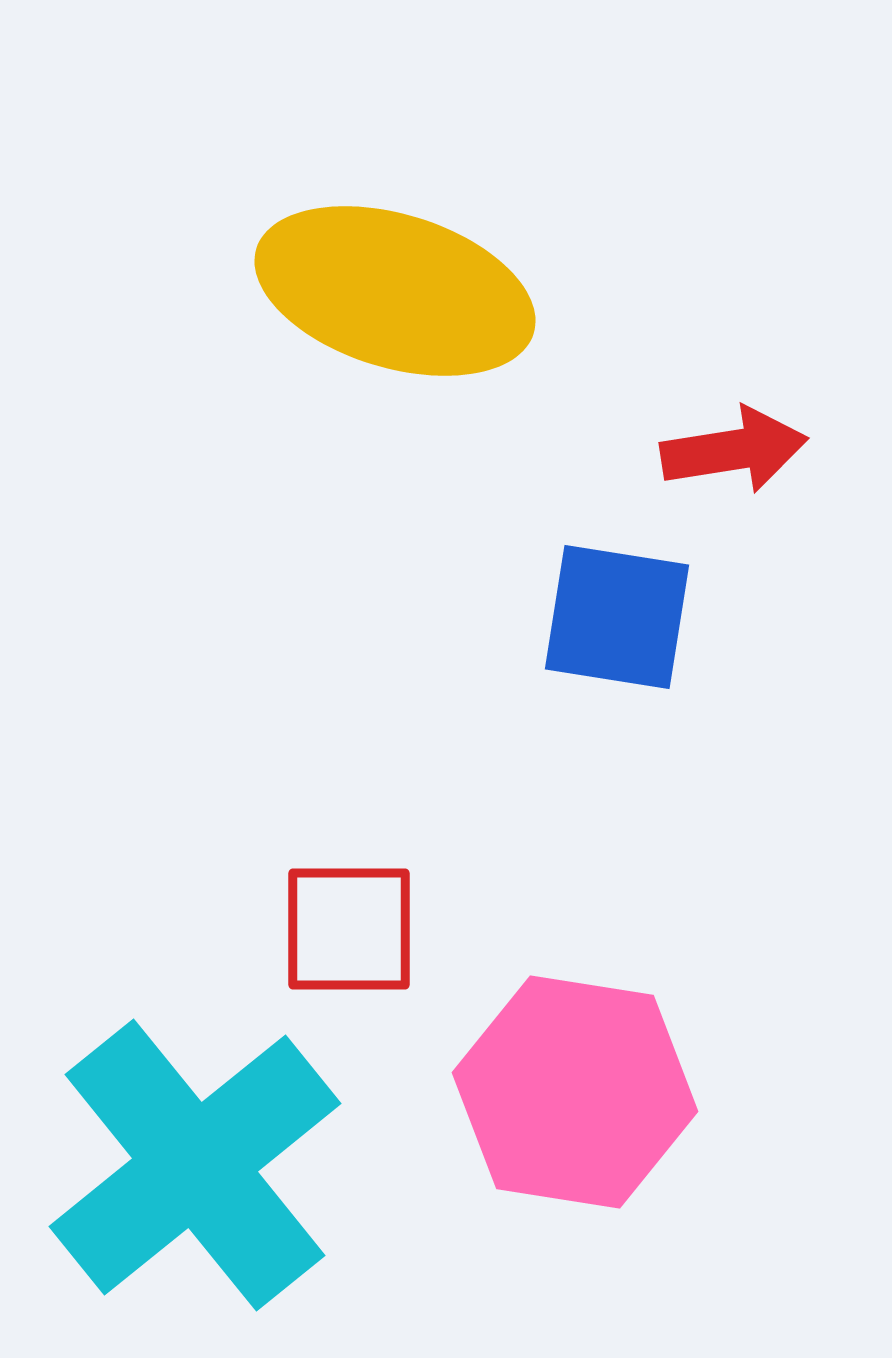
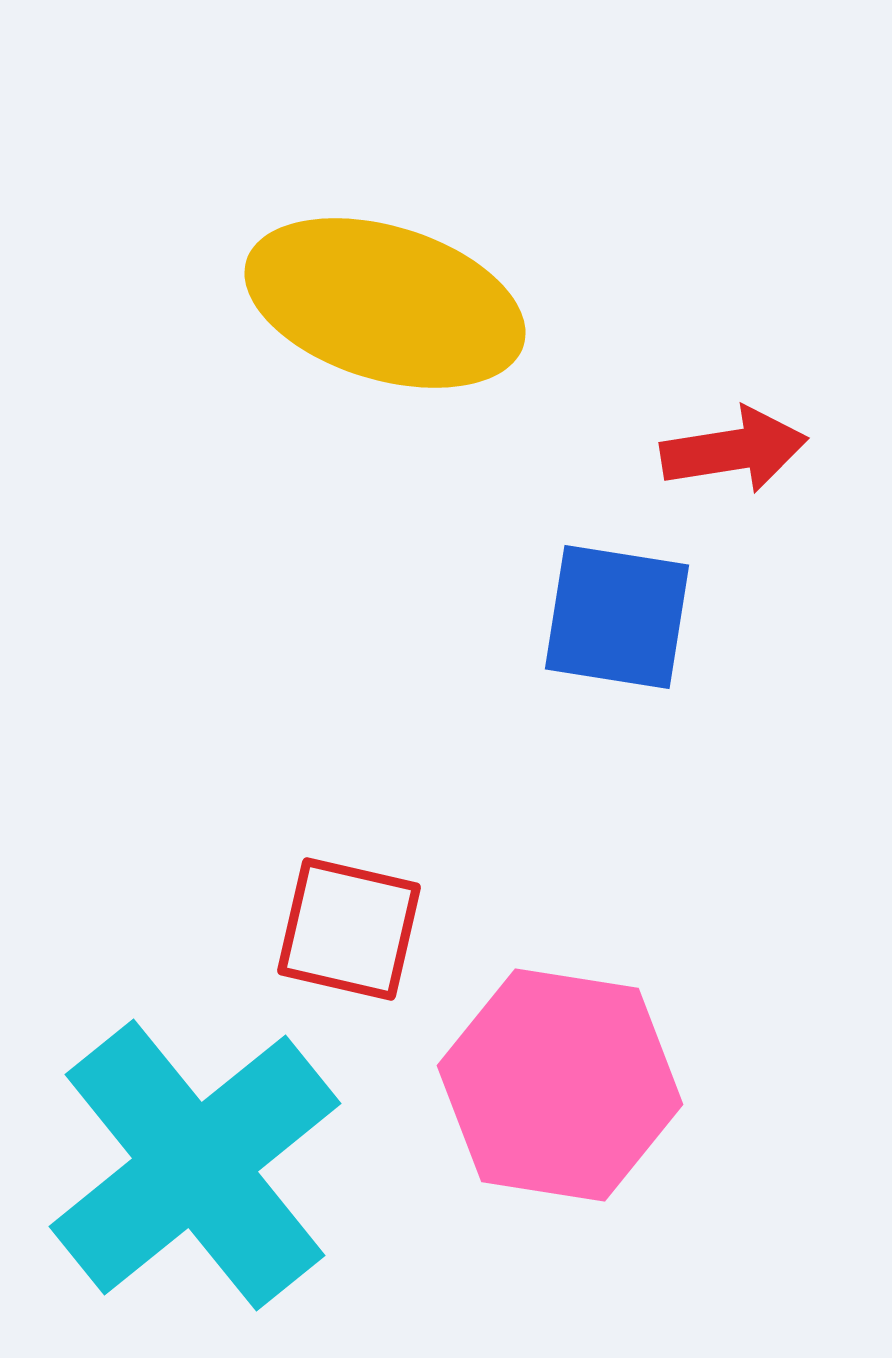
yellow ellipse: moved 10 px left, 12 px down
red square: rotated 13 degrees clockwise
pink hexagon: moved 15 px left, 7 px up
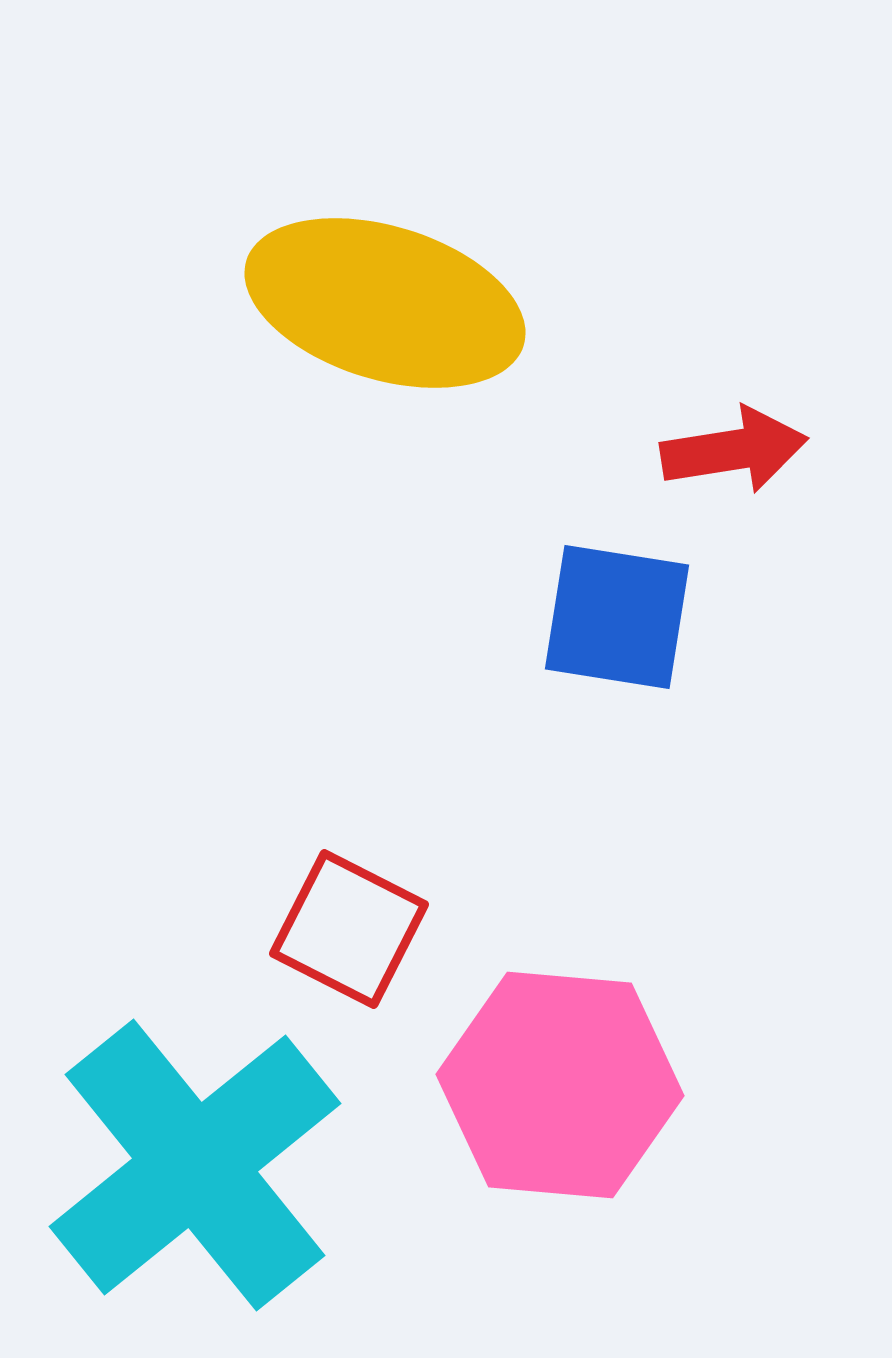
red square: rotated 14 degrees clockwise
pink hexagon: rotated 4 degrees counterclockwise
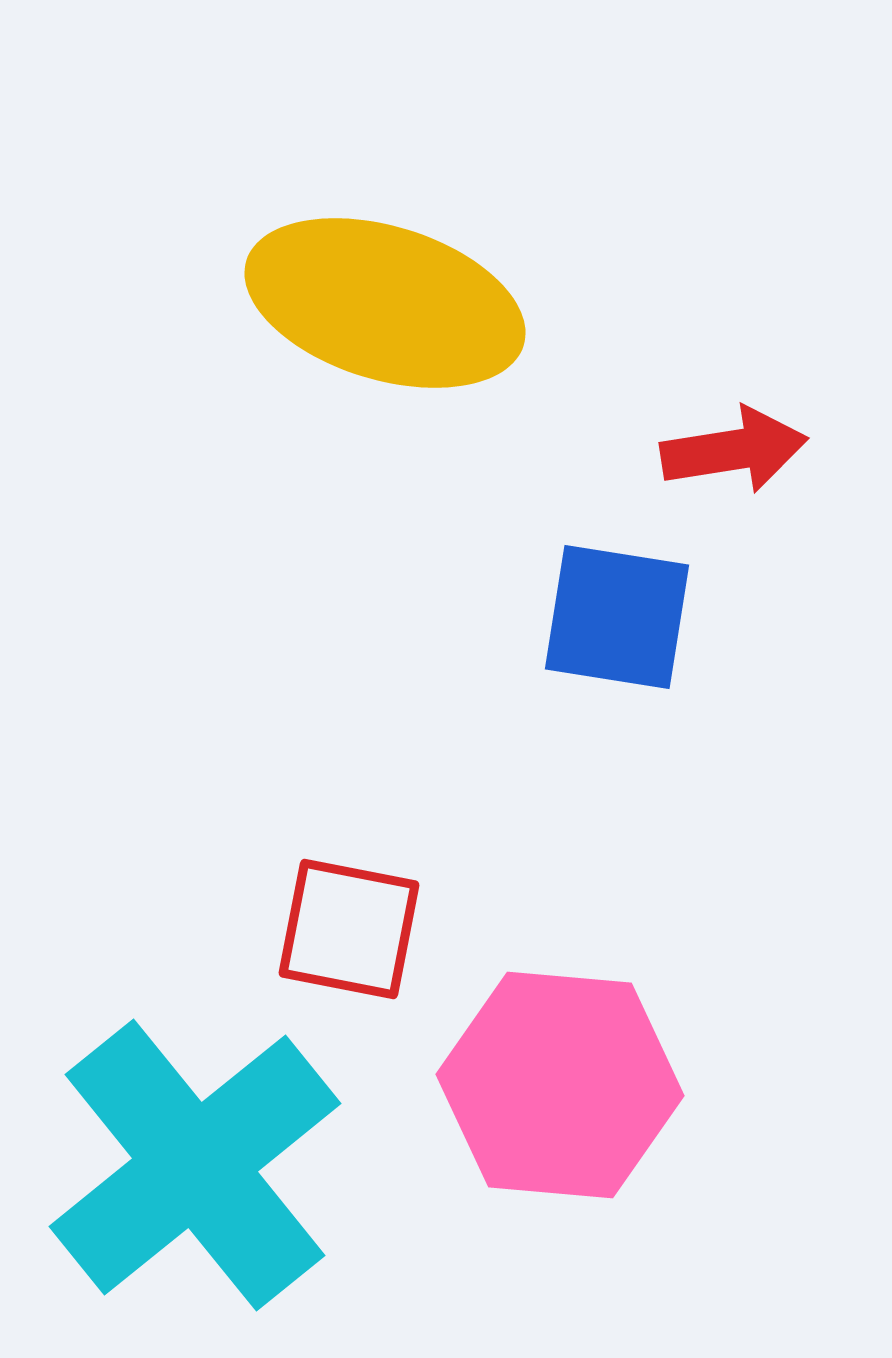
red square: rotated 16 degrees counterclockwise
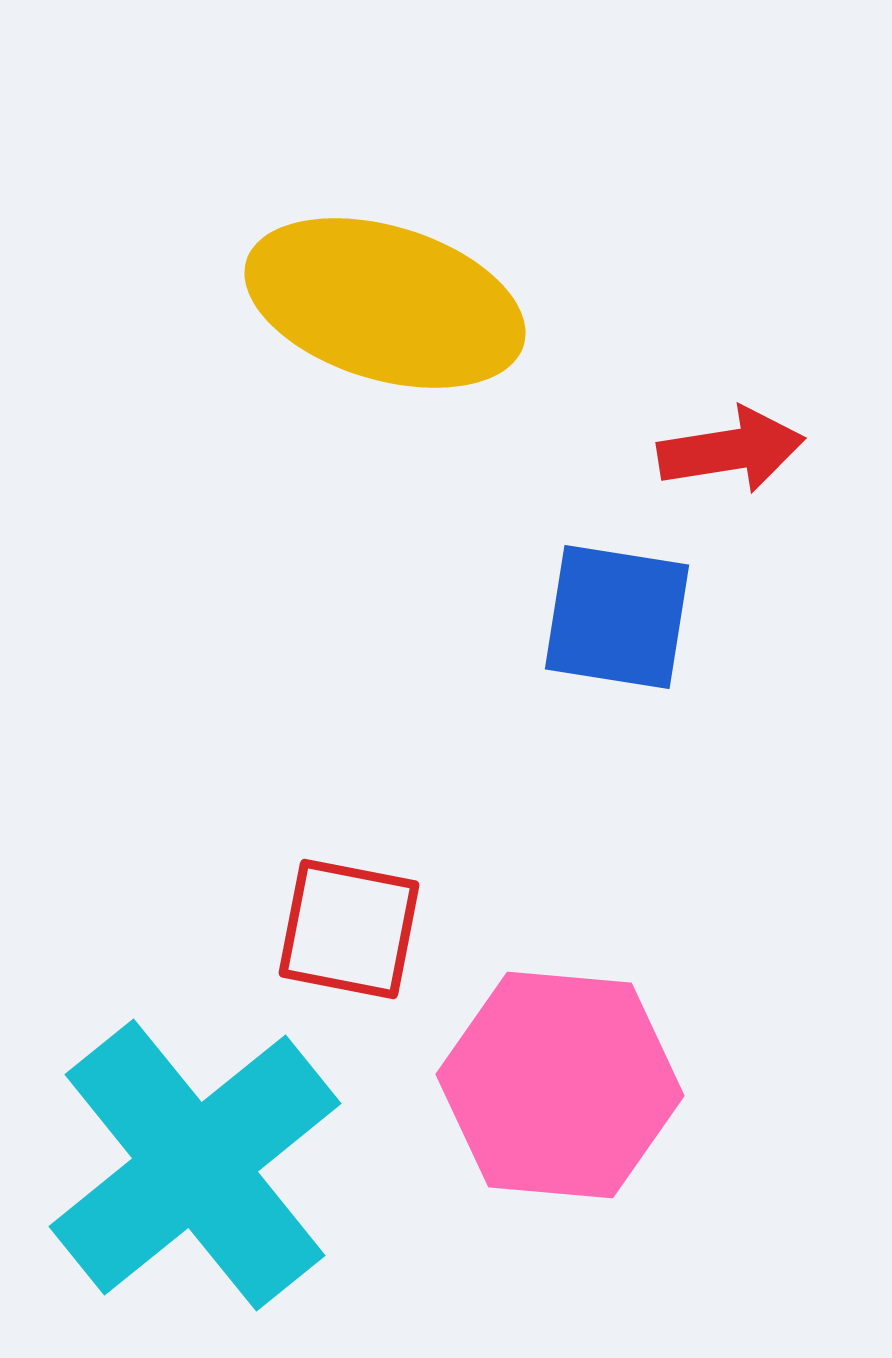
red arrow: moved 3 px left
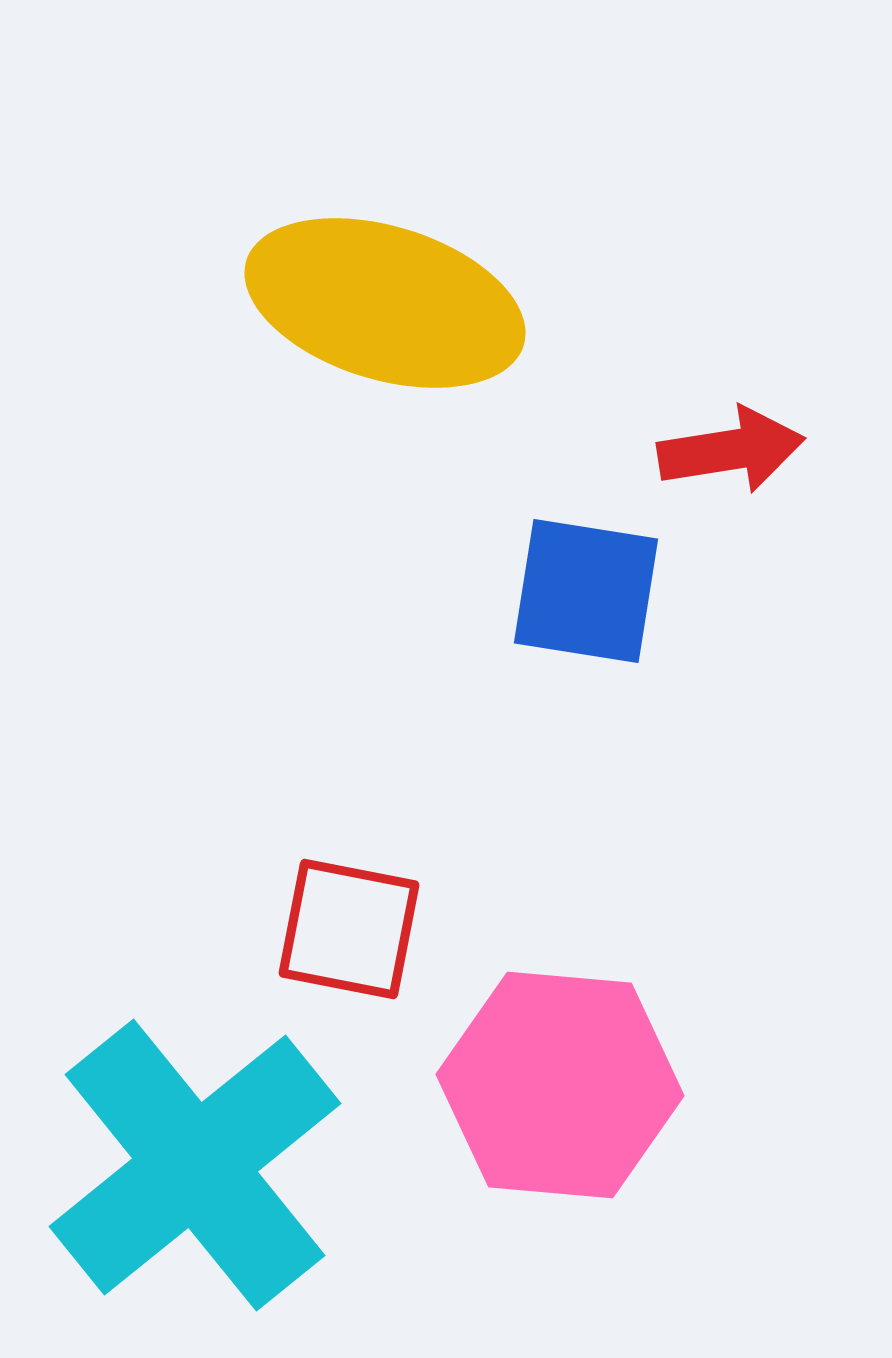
blue square: moved 31 px left, 26 px up
